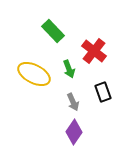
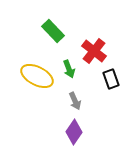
yellow ellipse: moved 3 px right, 2 px down
black rectangle: moved 8 px right, 13 px up
gray arrow: moved 2 px right, 1 px up
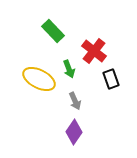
yellow ellipse: moved 2 px right, 3 px down
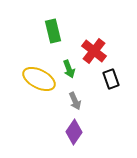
green rectangle: rotated 30 degrees clockwise
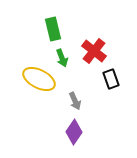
green rectangle: moved 2 px up
green arrow: moved 7 px left, 11 px up
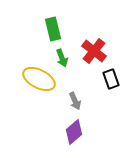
purple diamond: rotated 15 degrees clockwise
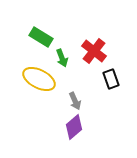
green rectangle: moved 12 px left, 8 px down; rotated 45 degrees counterclockwise
purple diamond: moved 5 px up
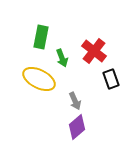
green rectangle: rotated 70 degrees clockwise
purple diamond: moved 3 px right
